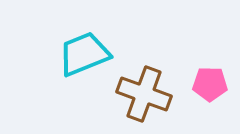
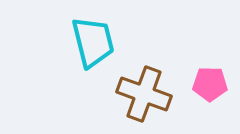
cyan trapezoid: moved 9 px right, 12 px up; rotated 98 degrees clockwise
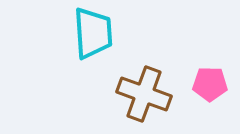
cyan trapezoid: moved 9 px up; rotated 10 degrees clockwise
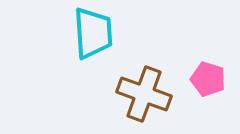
pink pentagon: moved 2 px left, 5 px up; rotated 16 degrees clockwise
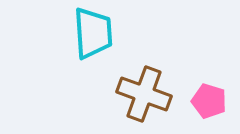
pink pentagon: moved 1 px right, 22 px down
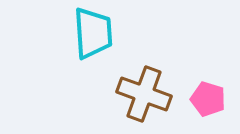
pink pentagon: moved 1 px left, 2 px up
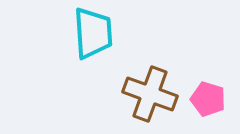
brown cross: moved 6 px right
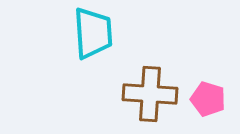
brown cross: rotated 16 degrees counterclockwise
